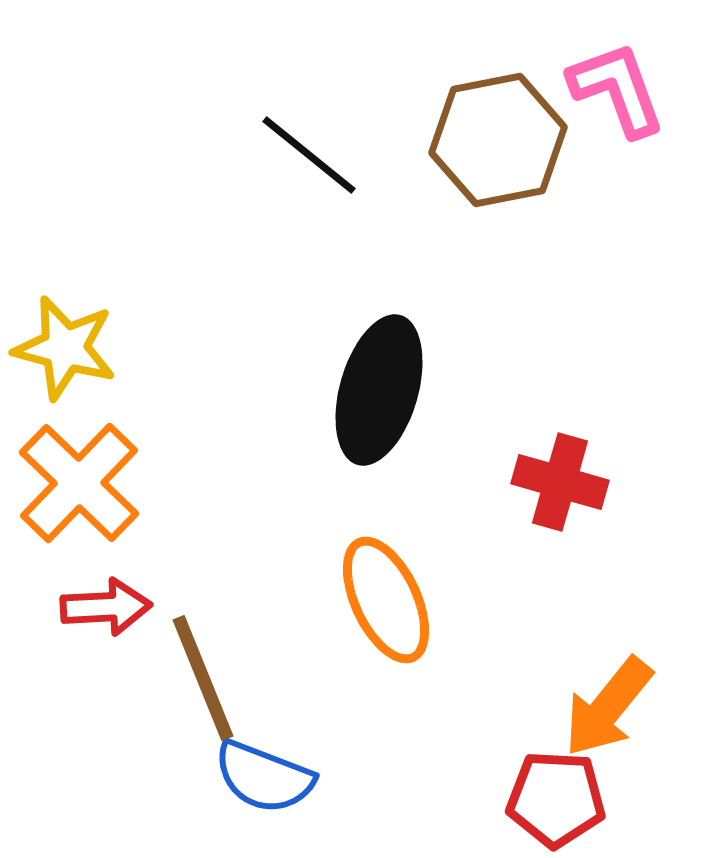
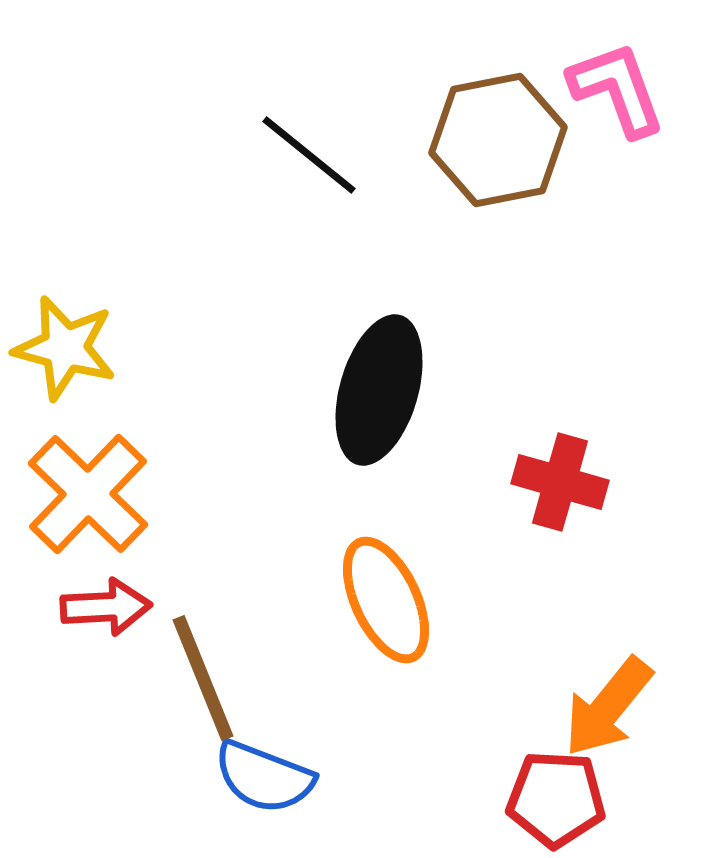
orange cross: moved 9 px right, 11 px down
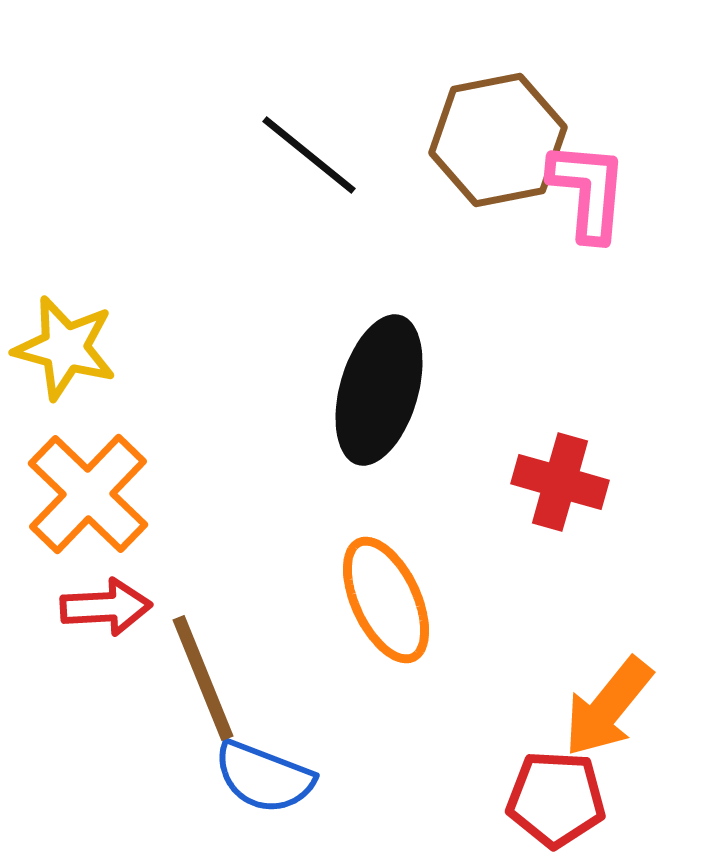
pink L-shape: moved 29 px left, 102 px down; rotated 25 degrees clockwise
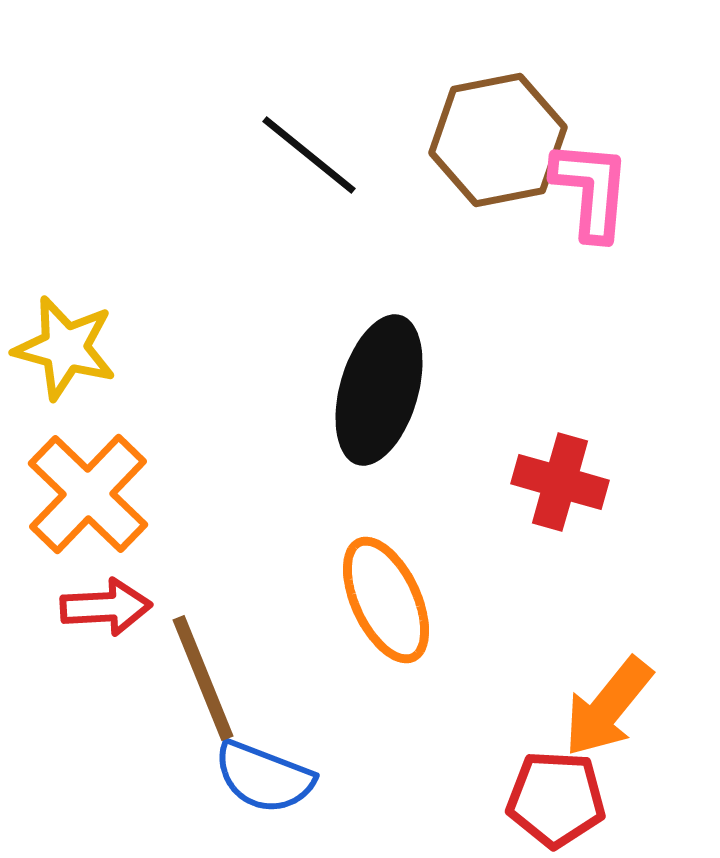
pink L-shape: moved 3 px right, 1 px up
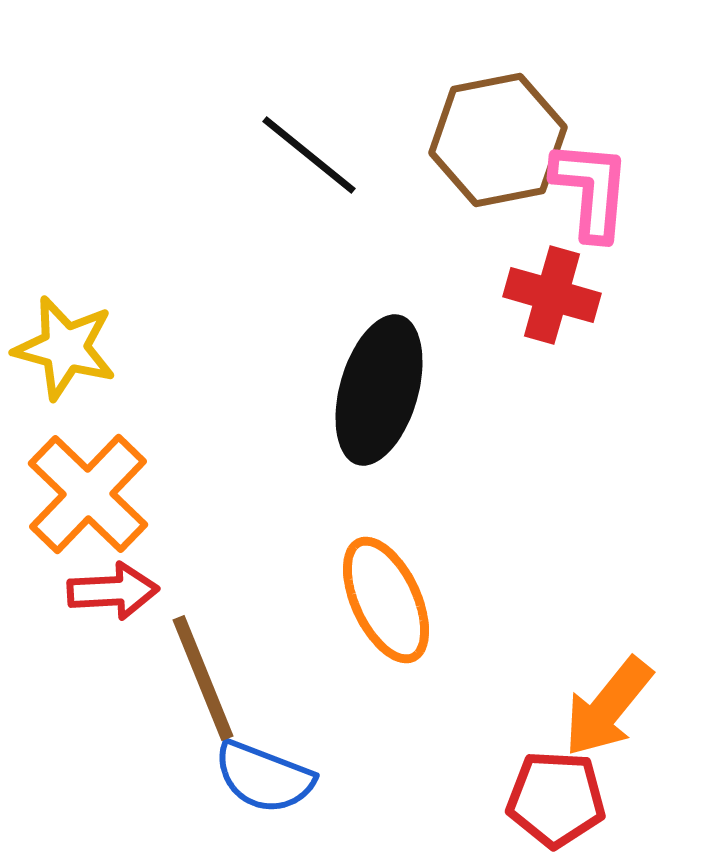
red cross: moved 8 px left, 187 px up
red arrow: moved 7 px right, 16 px up
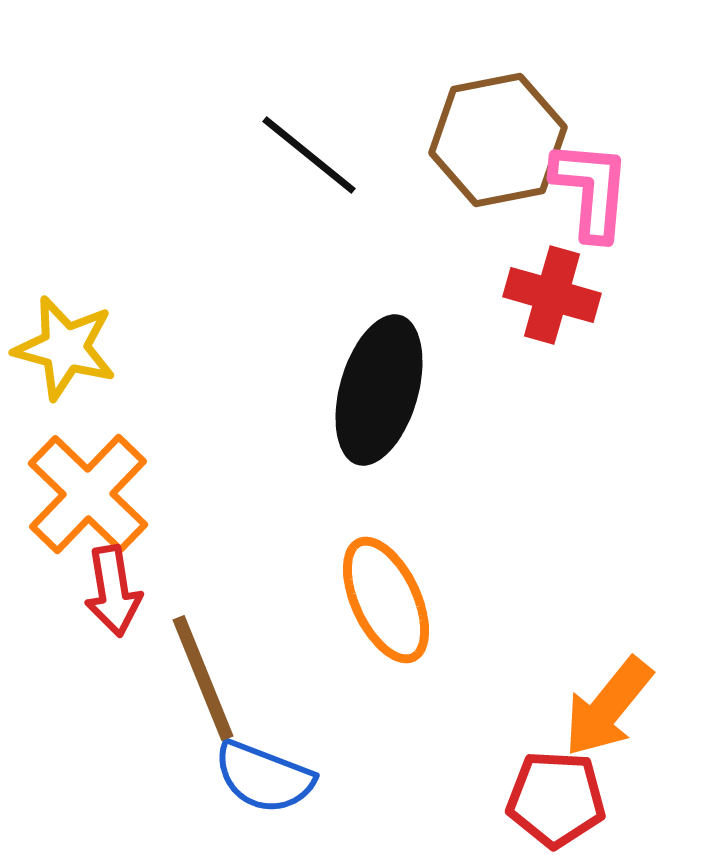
red arrow: rotated 84 degrees clockwise
